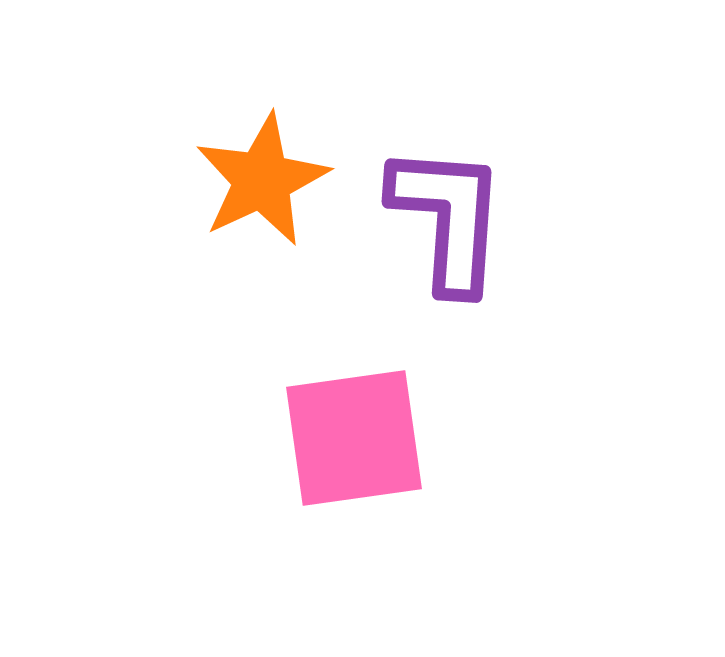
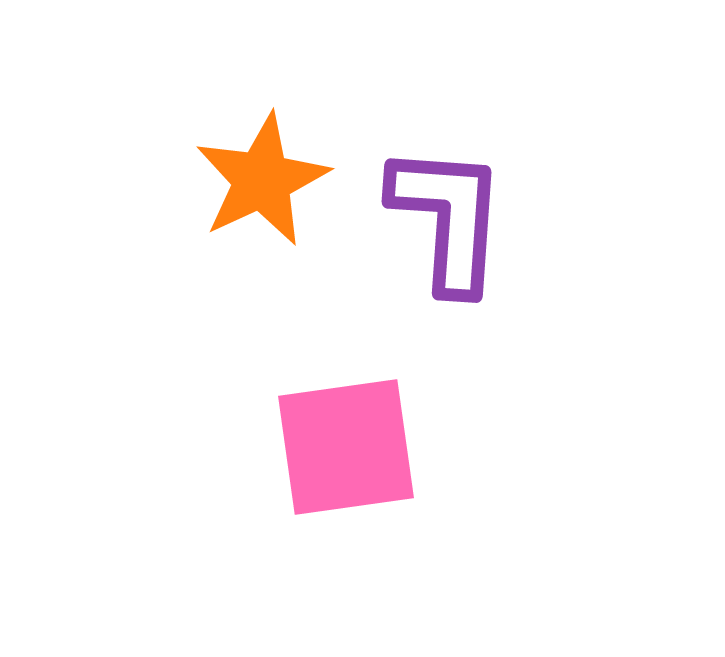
pink square: moved 8 px left, 9 px down
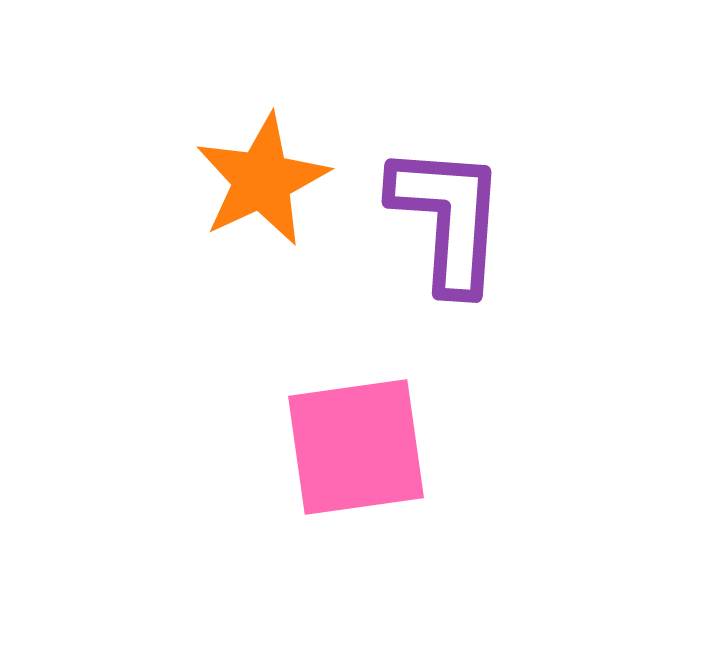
pink square: moved 10 px right
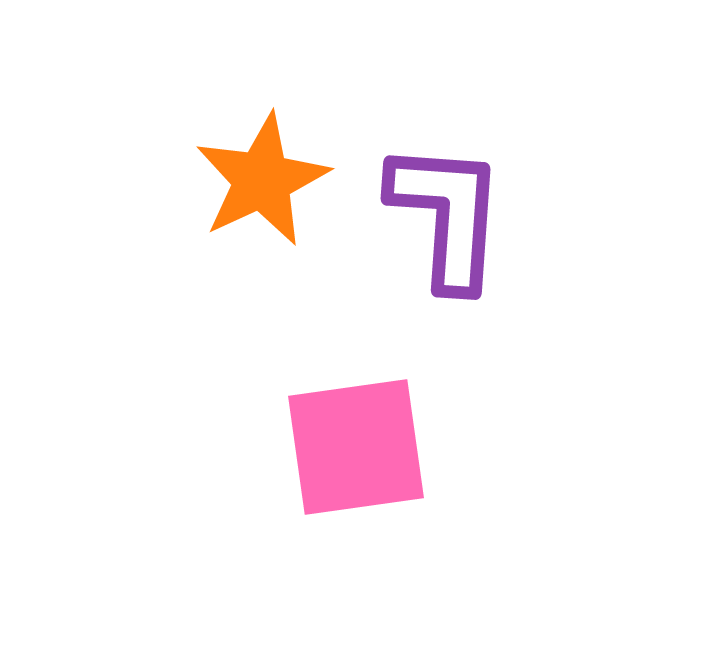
purple L-shape: moved 1 px left, 3 px up
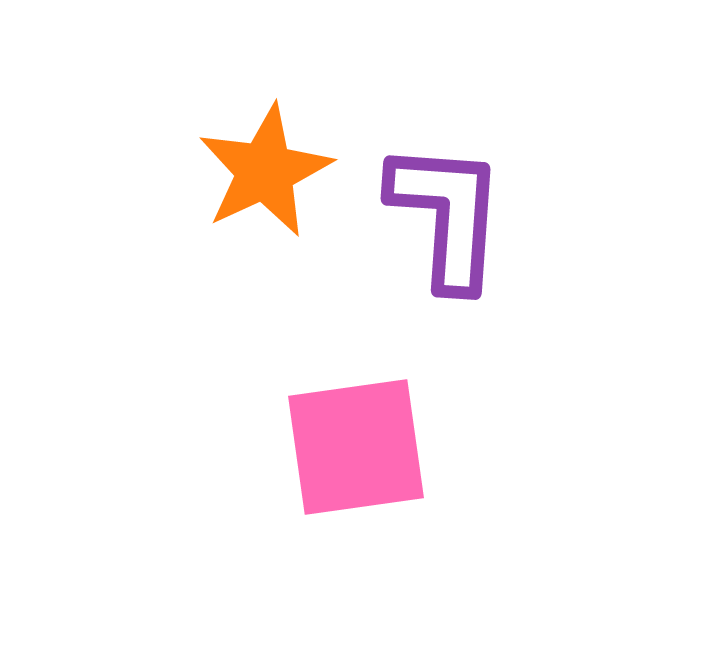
orange star: moved 3 px right, 9 px up
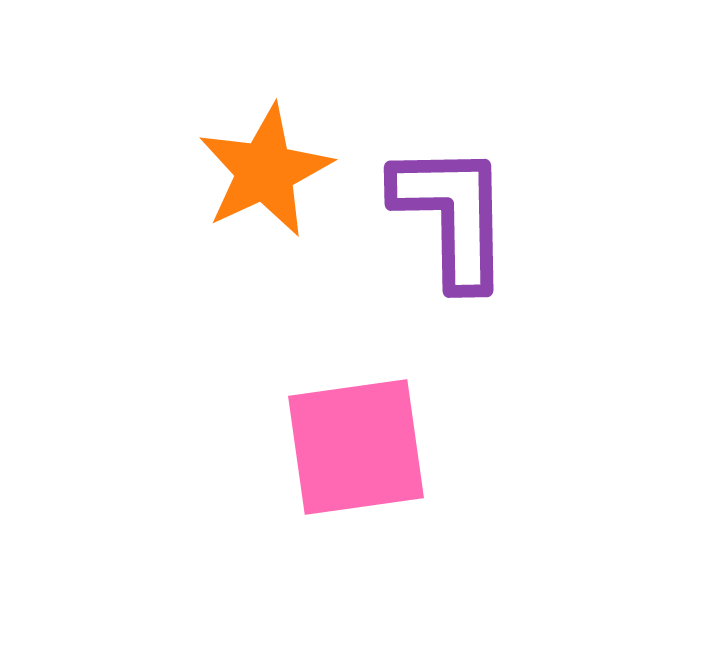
purple L-shape: moved 5 px right; rotated 5 degrees counterclockwise
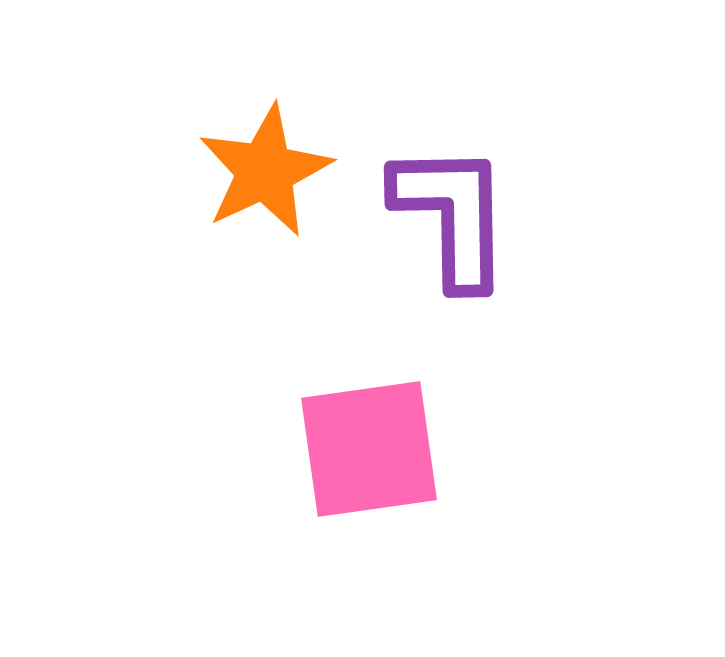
pink square: moved 13 px right, 2 px down
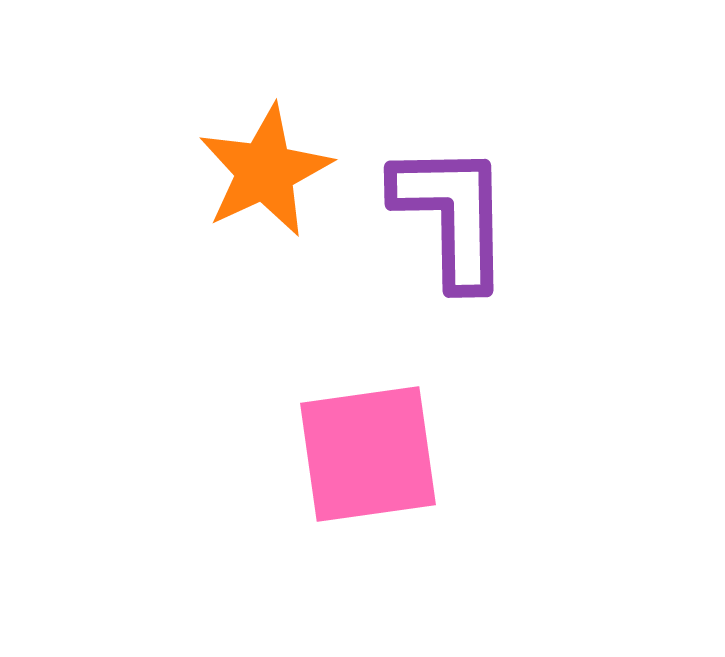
pink square: moved 1 px left, 5 px down
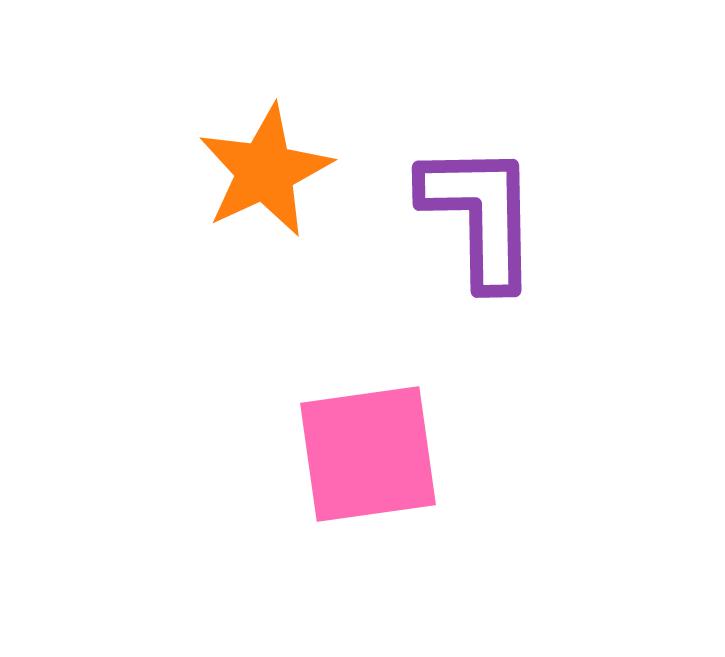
purple L-shape: moved 28 px right
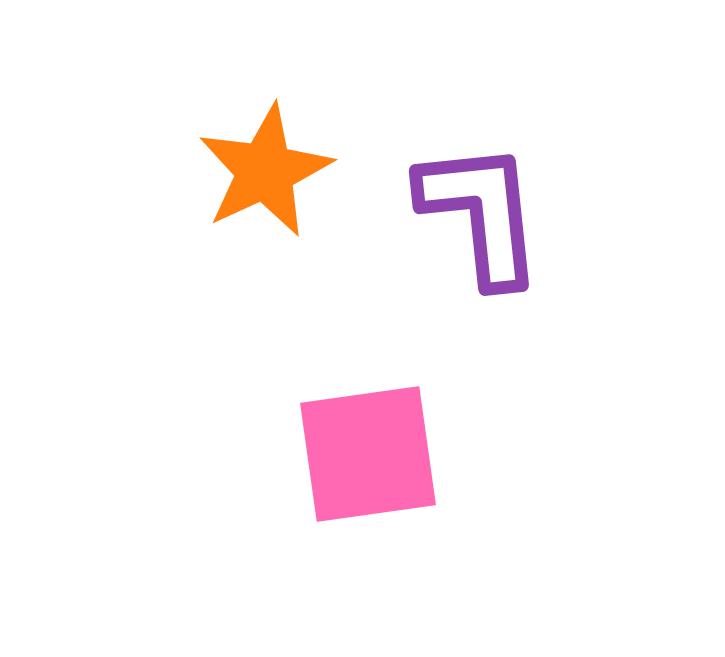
purple L-shape: moved 1 px right, 2 px up; rotated 5 degrees counterclockwise
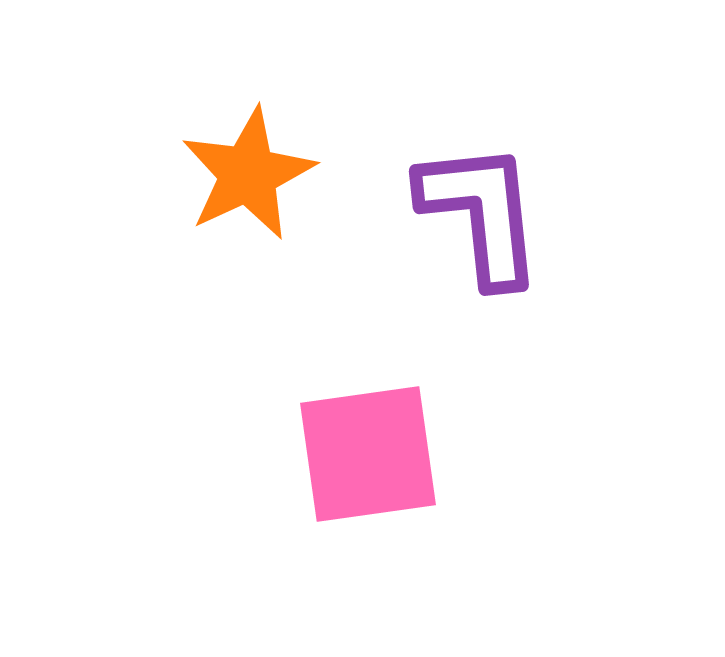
orange star: moved 17 px left, 3 px down
